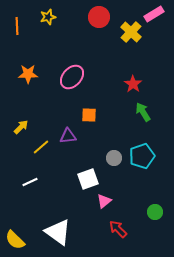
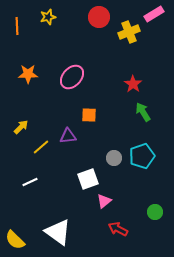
yellow cross: moved 2 px left; rotated 25 degrees clockwise
red arrow: rotated 18 degrees counterclockwise
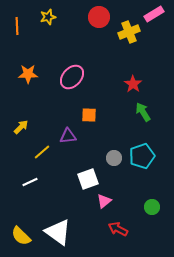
yellow line: moved 1 px right, 5 px down
green circle: moved 3 px left, 5 px up
yellow semicircle: moved 6 px right, 4 px up
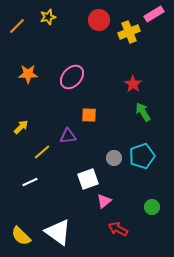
red circle: moved 3 px down
orange line: rotated 48 degrees clockwise
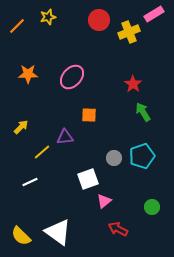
purple triangle: moved 3 px left, 1 px down
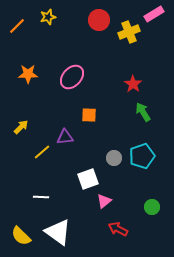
white line: moved 11 px right, 15 px down; rotated 28 degrees clockwise
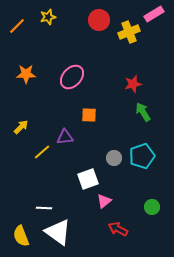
orange star: moved 2 px left
red star: rotated 24 degrees clockwise
white line: moved 3 px right, 11 px down
yellow semicircle: rotated 25 degrees clockwise
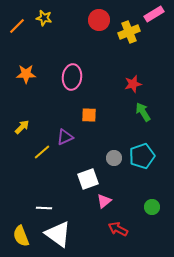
yellow star: moved 4 px left, 1 px down; rotated 28 degrees clockwise
pink ellipse: rotated 35 degrees counterclockwise
yellow arrow: moved 1 px right
purple triangle: rotated 18 degrees counterclockwise
white triangle: moved 2 px down
